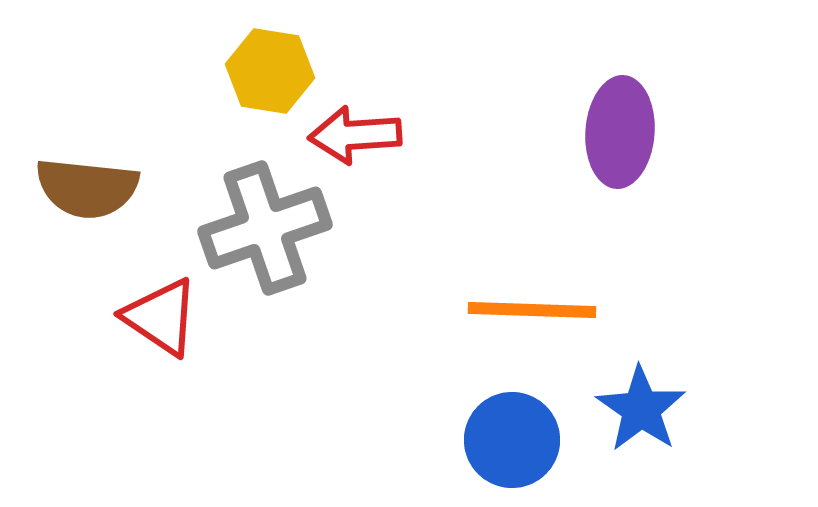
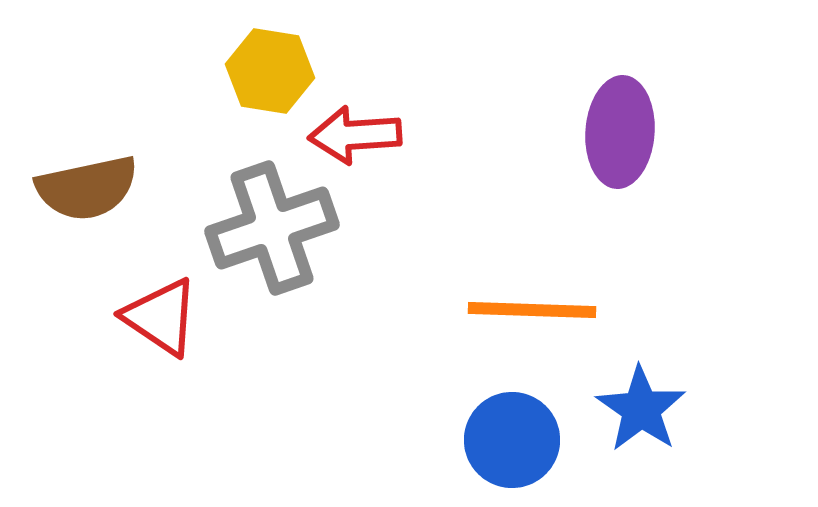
brown semicircle: rotated 18 degrees counterclockwise
gray cross: moved 7 px right
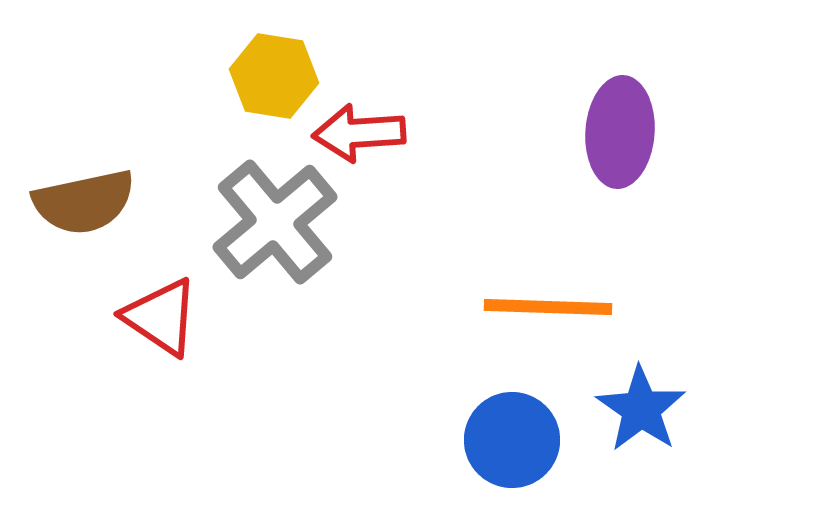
yellow hexagon: moved 4 px right, 5 px down
red arrow: moved 4 px right, 2 px up
brown semicircle: moved 3 px left, 14 px down
gray cross: moved 3 px right, 6 px up; rotated 21 degrees counterclockwise
orange line: moved 16 px right, 3 px up
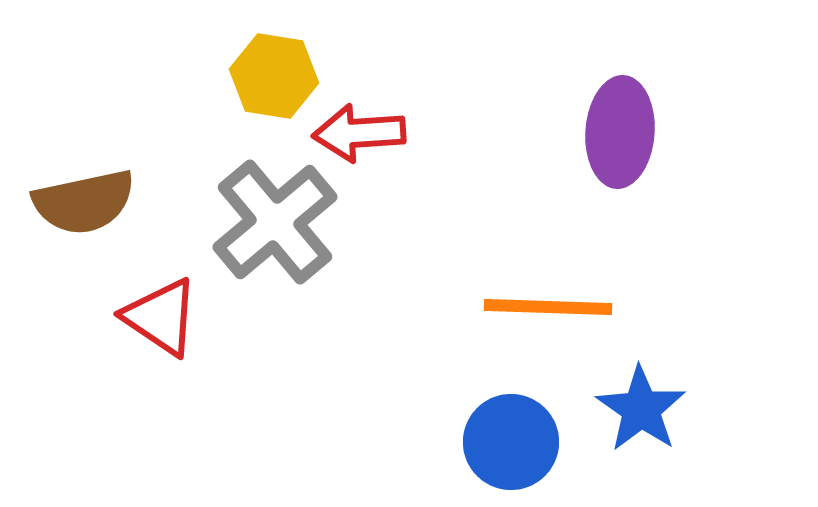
blue circle: moved 1 px left, 2 px down
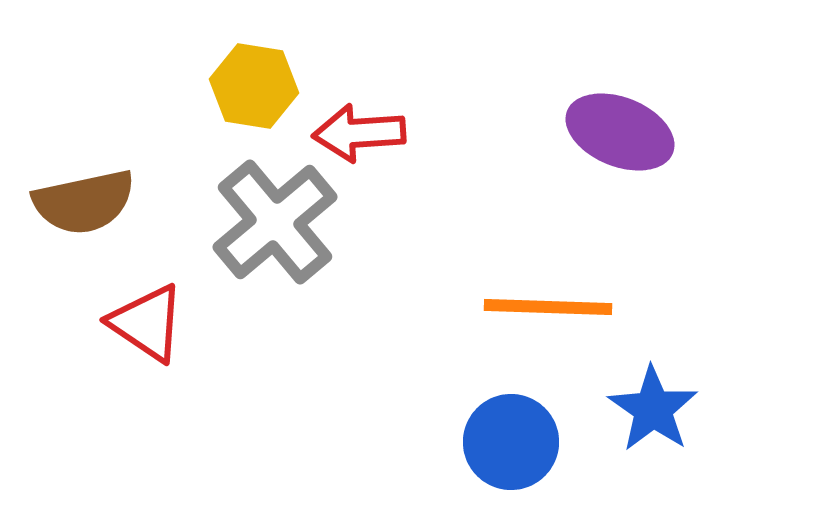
yellow hexagon: moved 20 px left, 10 px down
purple ellipse: rotated 72 degrees counterclockwise
red triangle: moved 14 px left, 6 px down
blue star: moved 12 px right
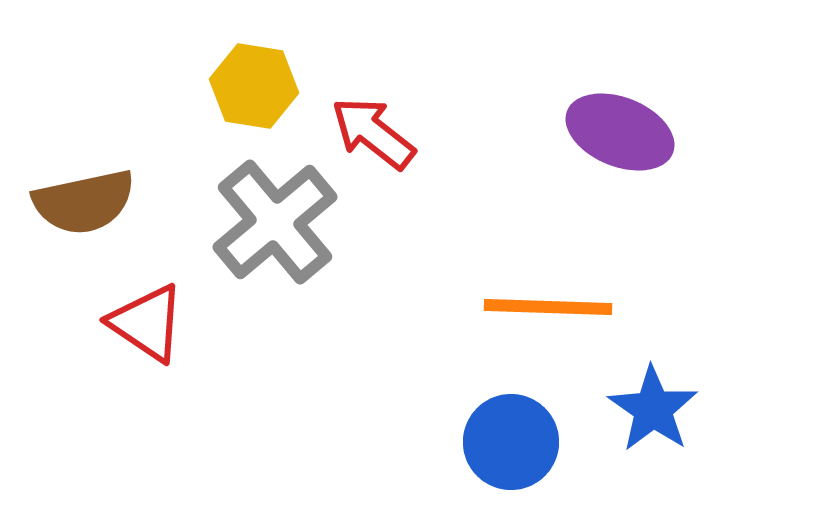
red arrow: moved 14 px right; rotated 42 degrees clockwise
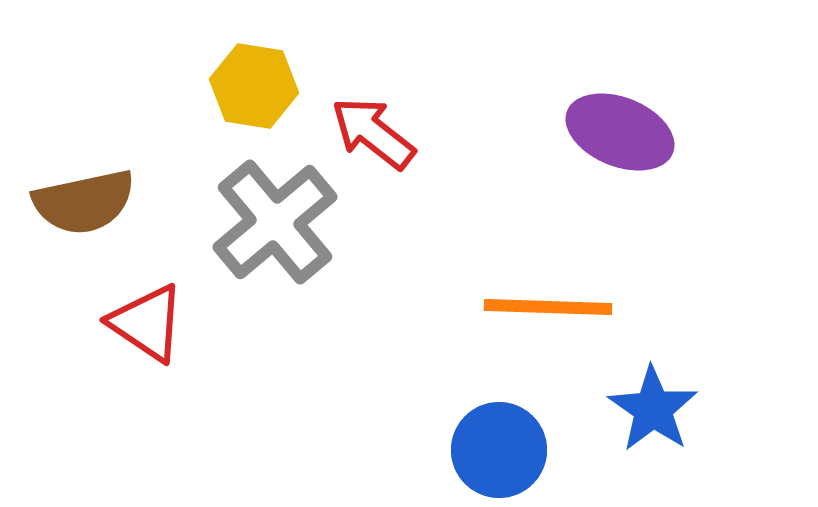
blue circle: moved 12 px left, 8 px down
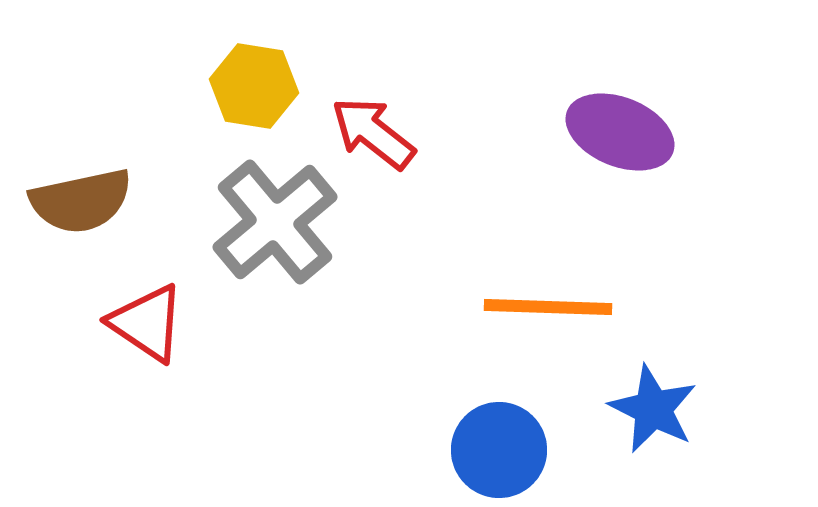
brown semicircle: moved 3 px left, 1 px up
blue star: rotated 8 degrees counterclockwise
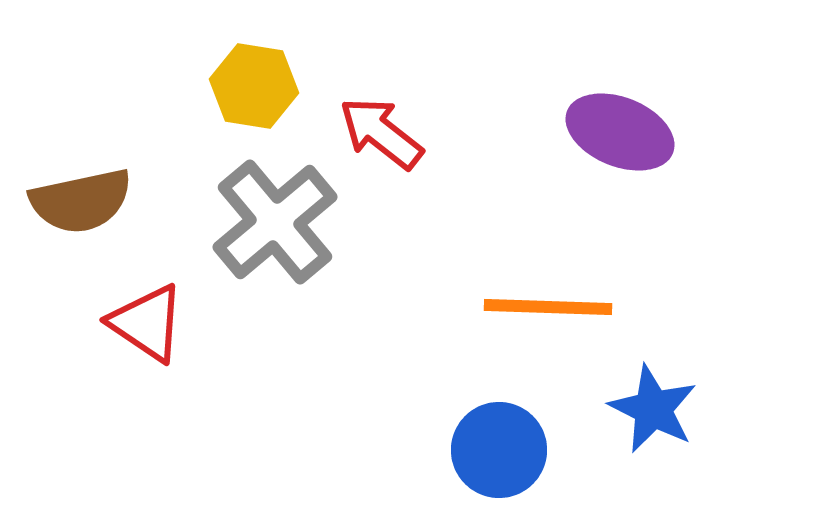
red arrow: moved 8 px right
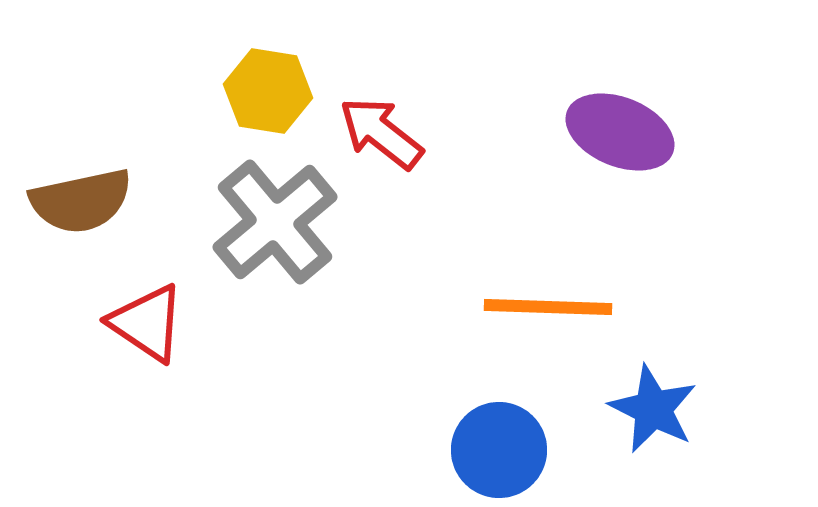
yellow hexagon: moved 14 px right, 5 px down
